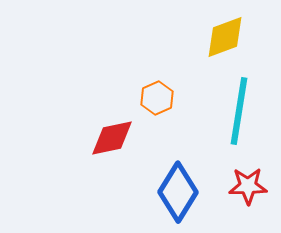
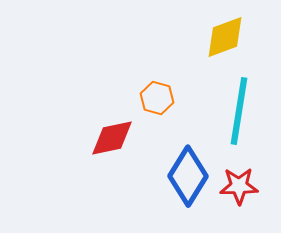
orange hexagon: rotated 20 degrees counterclockwise
red star: moved 9 px left
blue diamond: moved 10 px right, 16 px up
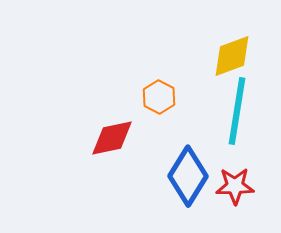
yellow diamond: moved 7 px right, 19 px down
orange hexagon: moved 2 px right, 1 px up; rotated 12 degrees clockwise
cyan line: moved 2 px left
red star: moved 4 px left
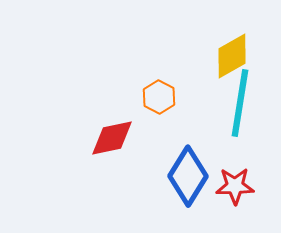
yellow diamond: rotated 9 degrees counterclockwise
cyan line: moved 3 px right, 8 px up
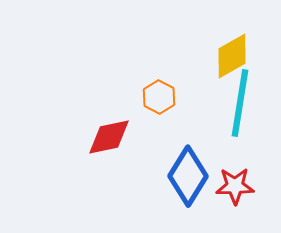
red diamond: moved 3 px left, 1 px up
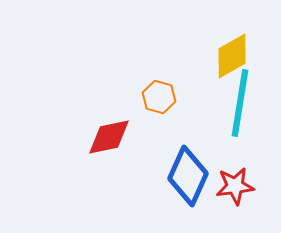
orange hexagon: rotated 12 degrees counterclockwise
blue diamond: rotated 8 degrees counterclockwise
red star: rotated 6 degrees counterclockwise
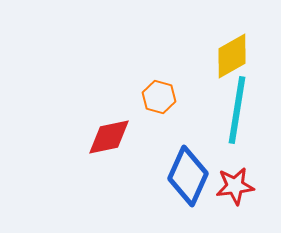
cyan line: moved 3 px left, 7 px down
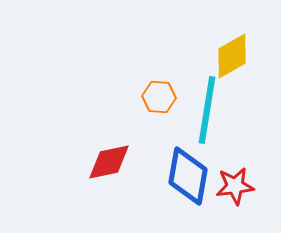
orange hexagon: rotated 12 degrees counterclockwise
cyan line: moved 30 px left
red diamond: moved 25 px down
blue diamond: rotated 14 degrees counterclockwise
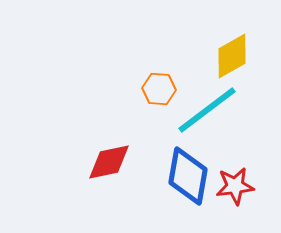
orange hexagon: moved 8 px up
cyan line: rotated 44 degrees clockwise
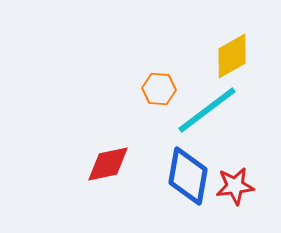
red diamond: moved 1 px left, 2 px down
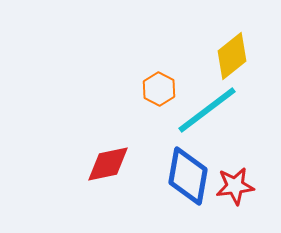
yellow diamond: rotated 9 degrees counterclockwise
orange hexagon: rotated 24 degrees clockwise
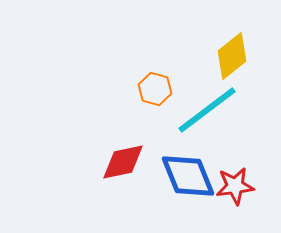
orange hexagon: moved 4 px left; rotated 12 degrees counterclockwise
red diamond: moved 15 px right, 2 px up
blue diamond: rotated 32 degrees counterclockwise
